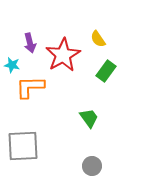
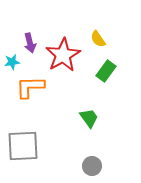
cyan star: moved 3 px up; rotated 21 degrees counterclockwise
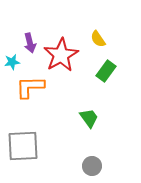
red star: moved 2 px left
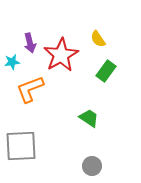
orange L-shape: moved 2 px down; rotated 20 degrees counterclockwise
green trapezoid: rotated 20 degrees counterclockwise
gray square: moved 2 px left
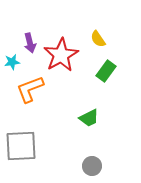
green trapezoid: rotated 120 degrees clockwise
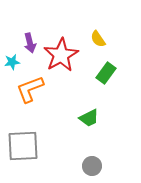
green rectangle: moved 2 px down
gray square: moved 2 px right
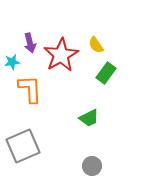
yellow semicircle: moved 2 px left, 6 px down
orange L-shape: rotated 108 degrees clockwise
gray square: rotated 20 degrees counterclockwise
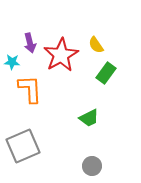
cyan star: rotated 14 degrees clockwise
